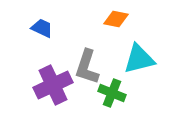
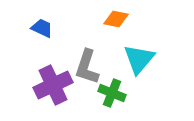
cyan triangle: rotated 36 degrees counterclockwise
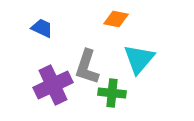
green cross: rotated 16 degrees counterclockwise
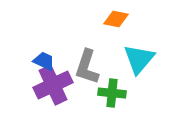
blue trapezoid: moved 2 px right, 33 px down
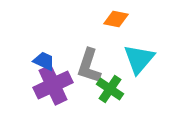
gray L-shape: moved 2 px right, 1 px up
green cross: moved 2 px left, 4 px up; rotated 28 degrees clockwise
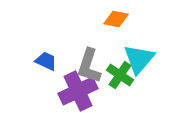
blue trapezoid: moved 2 px right
purple cross: moved 25 px right, 6 px down
green cross: moved 10 px right, 14 px up
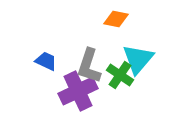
cyan triangle: moved 1 px left
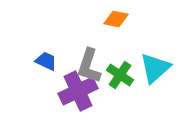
cyan triangle: moved 17 px right, 9 px down; rotated 8 degrees clockwise
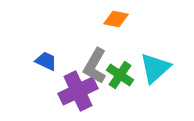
gray L-shape: moved 6 px right; rotated 12 degrees clockwise
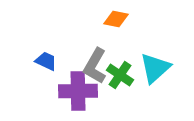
purple cross: rotated 24 degrees clockwise
